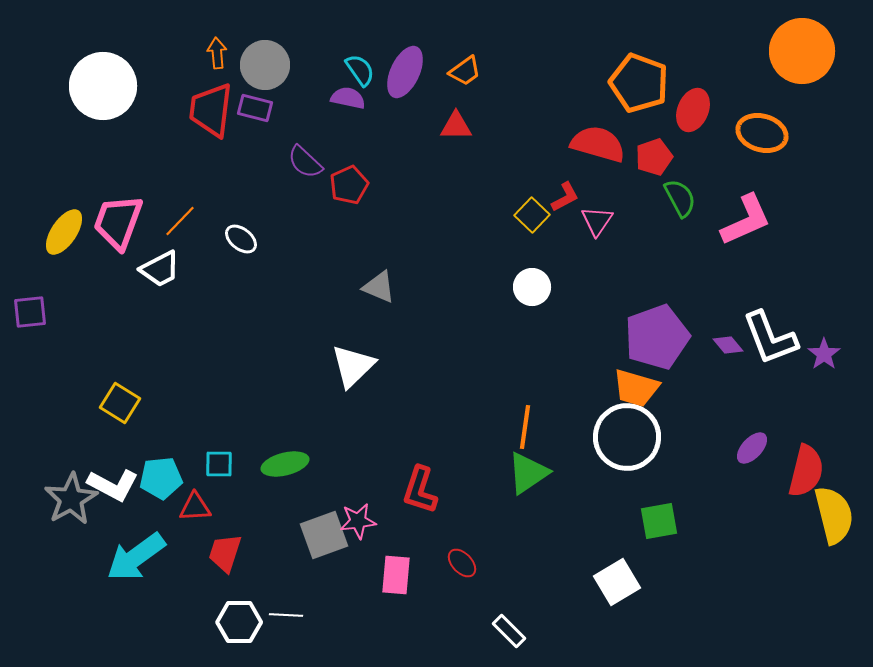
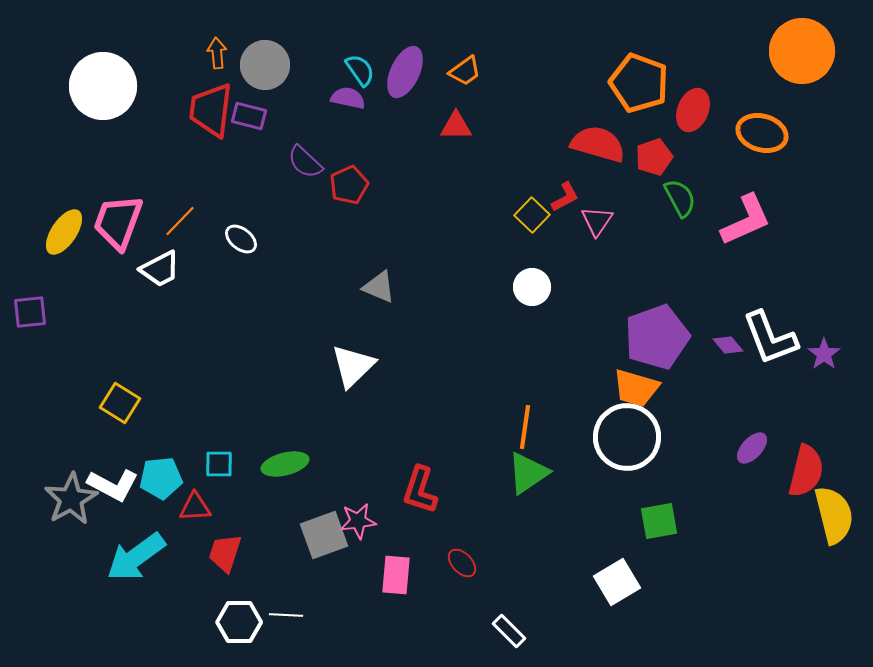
purple rectangle at (255, 108): moved 6 px left, 8 px down
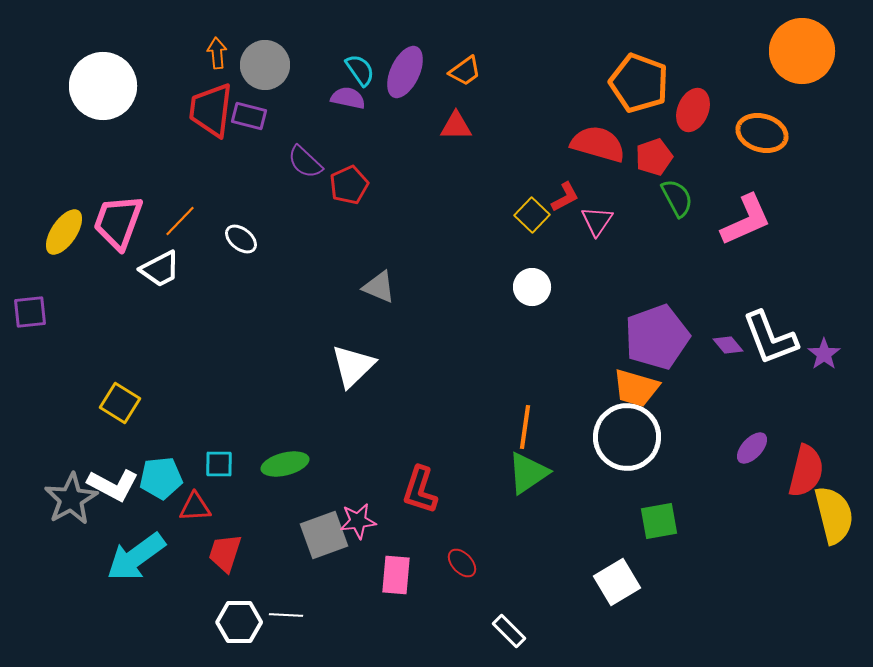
green semicircle at (680, 198): moved 3 px left
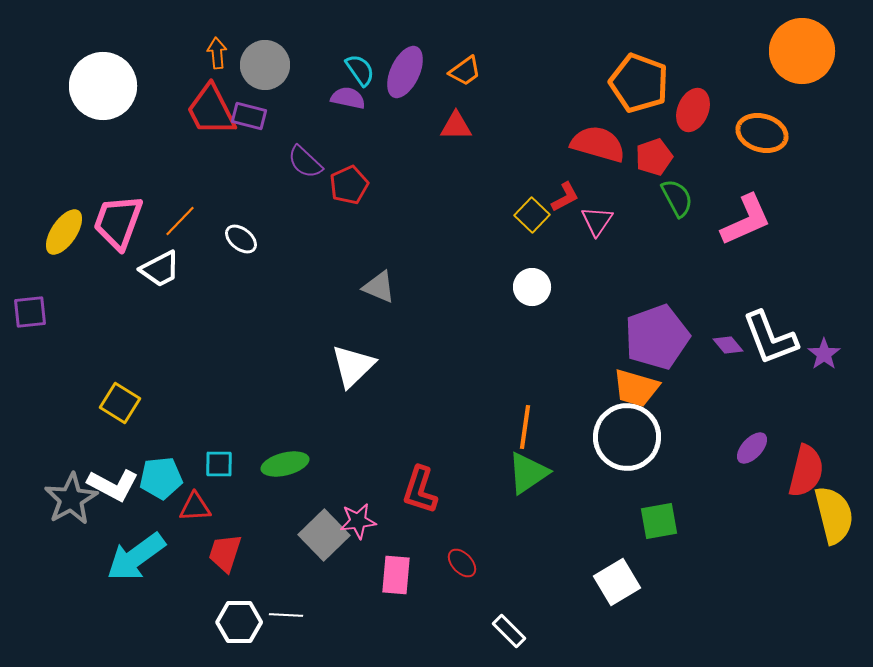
red trapezoid at (211, 110): rotated 34 degrees counterclockwise
gray square at (324, 535): rotated 24 degrees counterclockwise
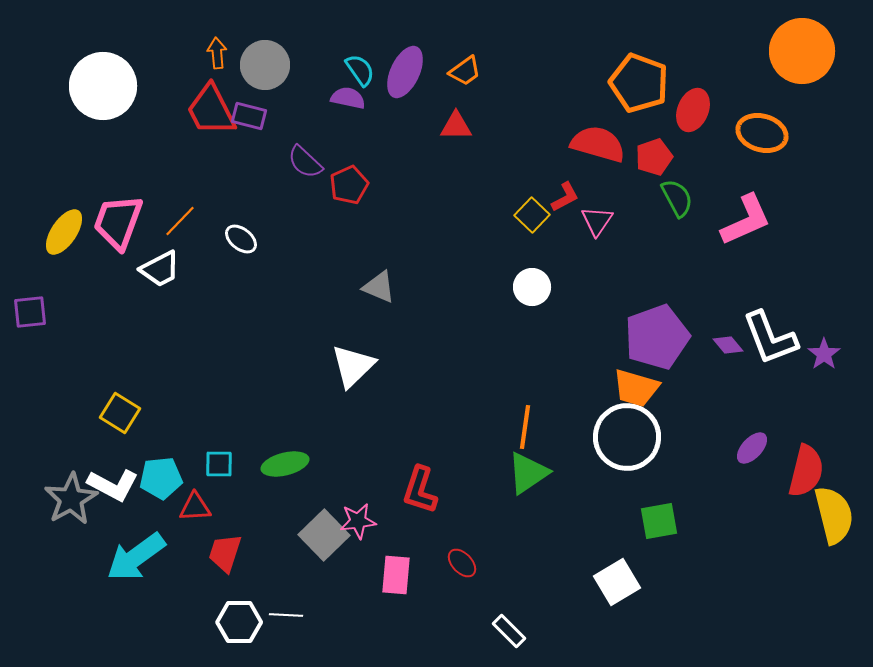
yellow square at (120, 403): moved 10 px down
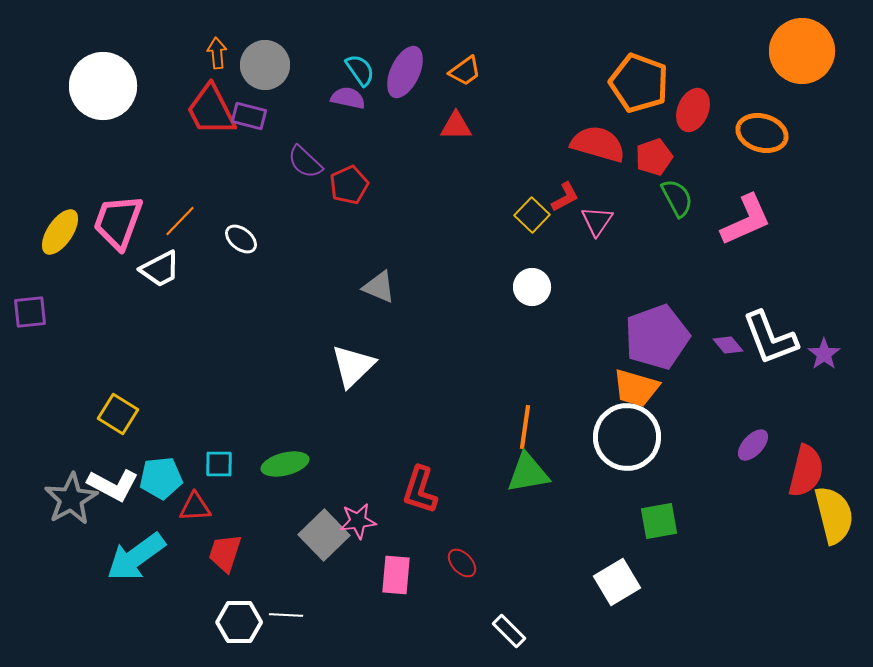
yellow ellipse at (64, 232): moved 4 px left
yellow square at (120, 413): moved 2 px left, 1 px down
purple ellipse at (752, 448): moved 1 px right, 3 px up
green triangle at (528, 473): rotated 24 degrees clockwise
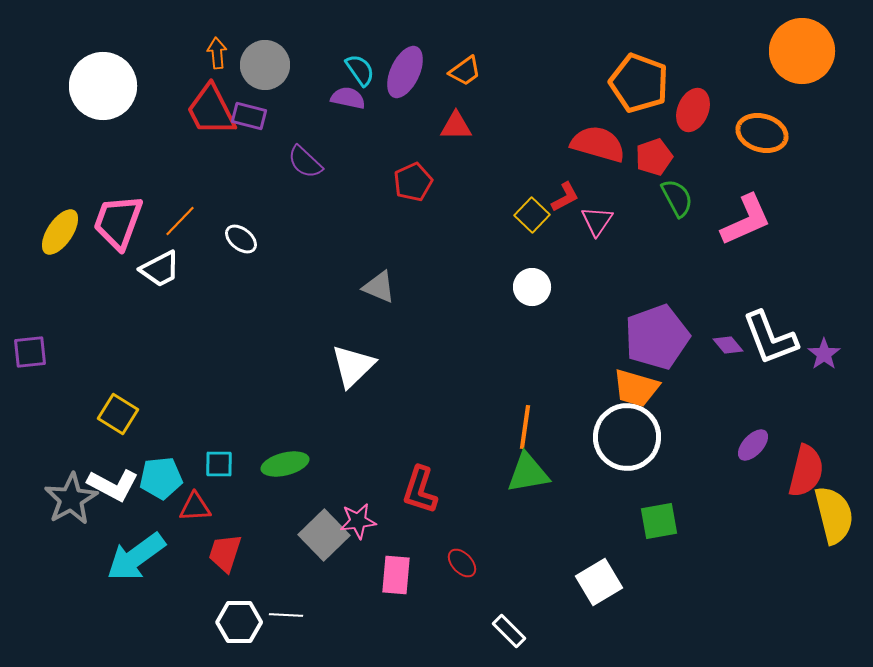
red pentagon at (349, 185): moved 64 px right, 3 px up
purple square at (30, 312): moved 40 px down
white square at (617, 582): moved 18 px left
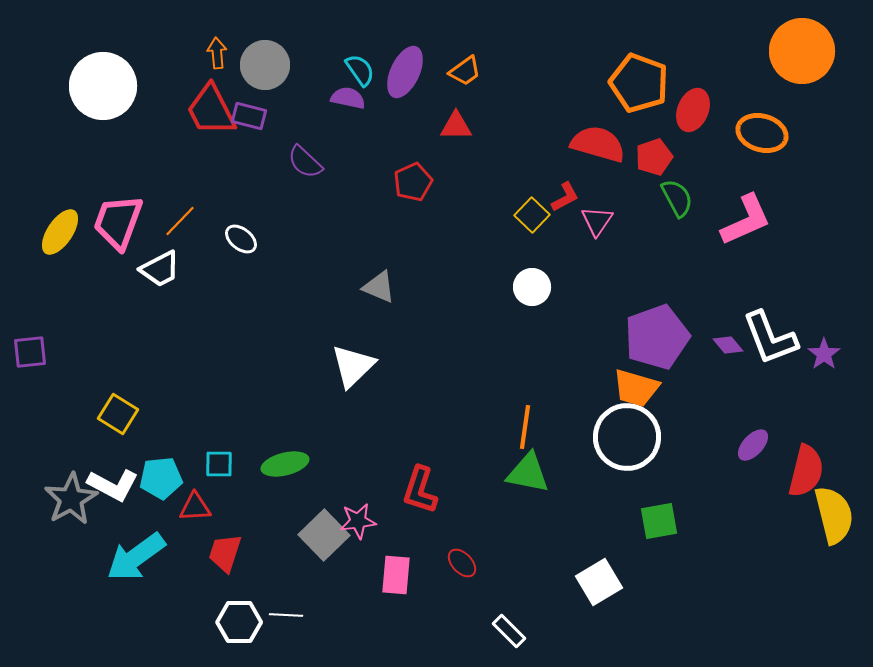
green triangle at (528, 473): rotated 21 degrees clockwise
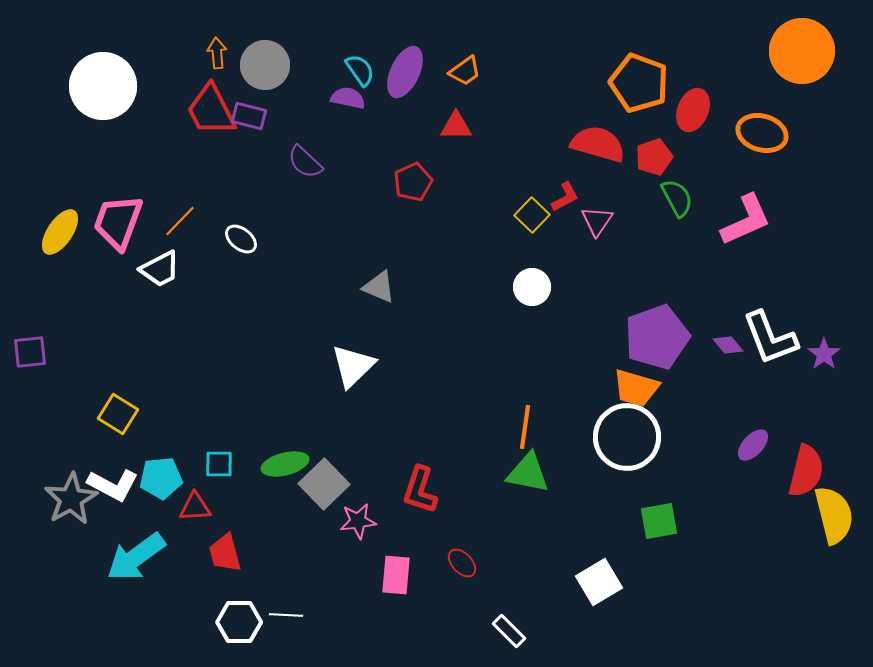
gray square at (324, 535): moved 51 px up
red trapezoid at (225, 553): rotated 33 degrees counterclockwise
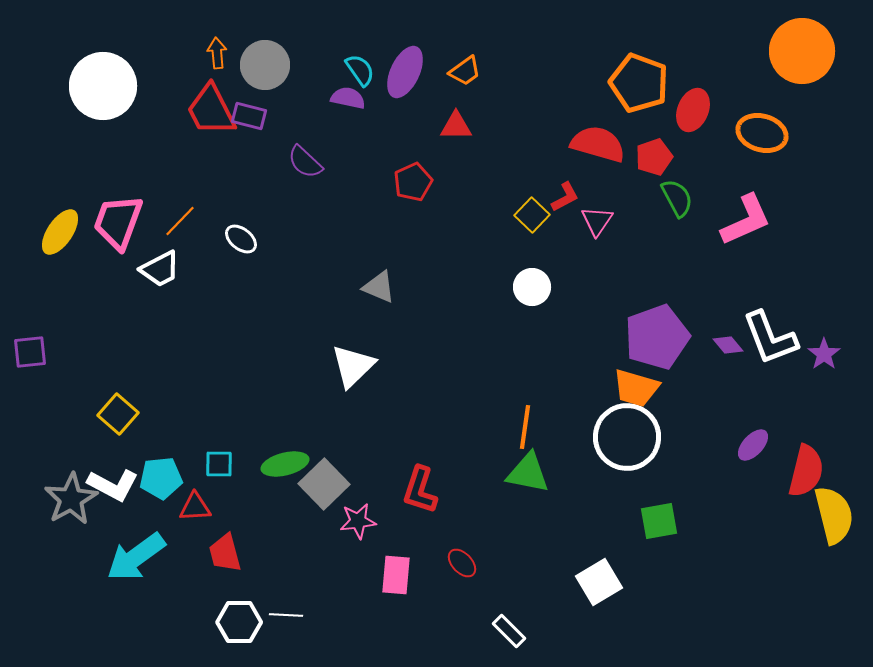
yellow square at (118, 414): rotated 9 degrees clockwise
